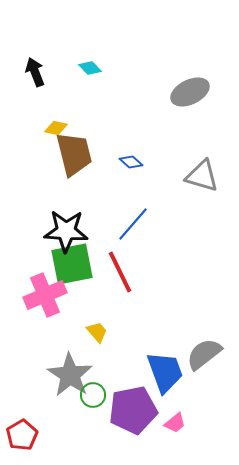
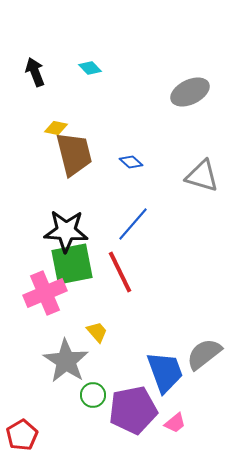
pink cross: moved 2 px up
gray star: moved 4 px left, 14 px up
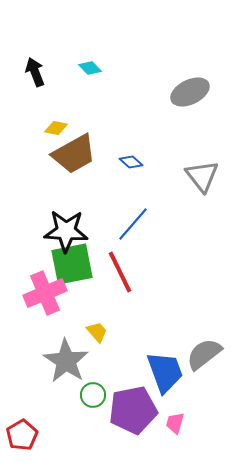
brown trapezoid: rotated 75 degrees clockwise
gray triangle: rotated 36 degrees clockwise
pink trapezoid: rotated 145 degrees clockwise
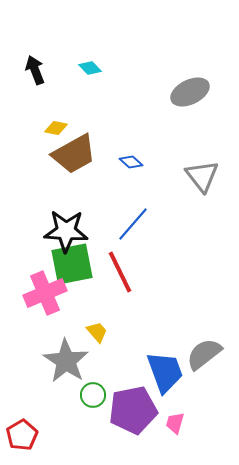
black arrow: moved 2 px up
